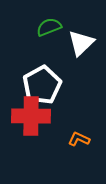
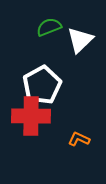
white triangle: moved 1 px left, 3 px up
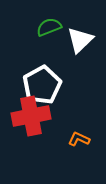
red cross: rotated 12 degrees counterclockwise
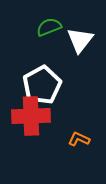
white triangle: rotated 8 degrees counterclockwise
red cross: rotated 9 degrees clockwise
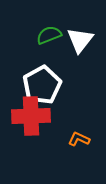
green semicircle: moved 8 px down
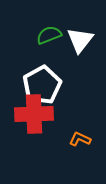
red cross: moved 3 px right, 2 px up
orange L-shape: moved 1 px right
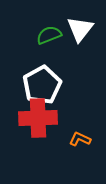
white triangle: moved 11 px up
red cross: moved 4 px right, 4 px down
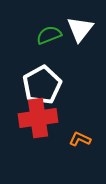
red cross: rotated 6 degrees counterclockwise
